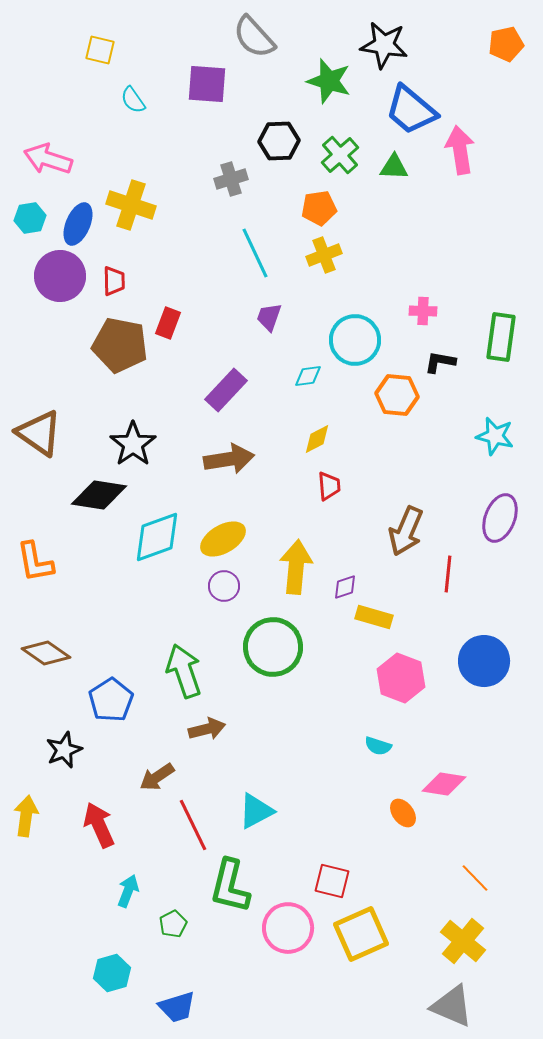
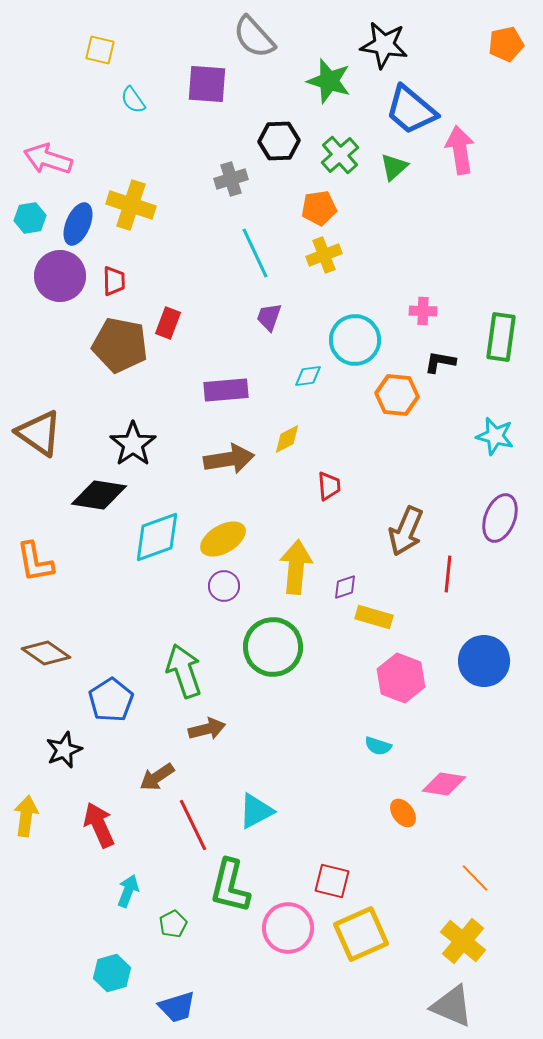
green triangle at (394, 167): rotated 44 degrees counterclockwise
purple rectangle at (226, 390): rotated 42 degrees clockwise
yellow diamond at (317, 439): moved 30 px left
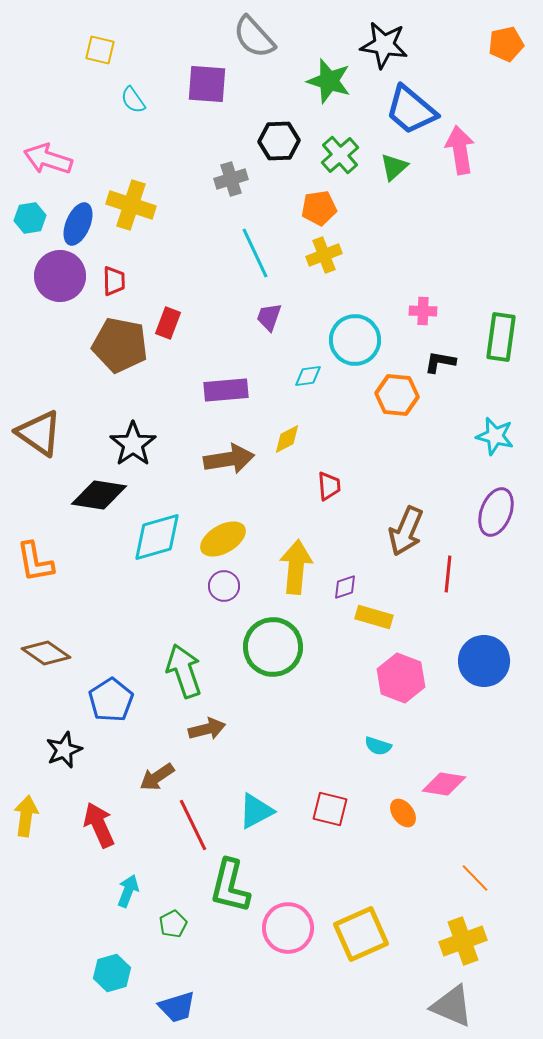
purple ellipse at (500, 518): moved 4 px left, 6 px up
cyan diamond at (157, 537): rotated 4 degrees clockwise
red square at (332, 881): moved 2 px left, 72 px up
yellow cross at (463, 941): rotated 30 degrees clockwise
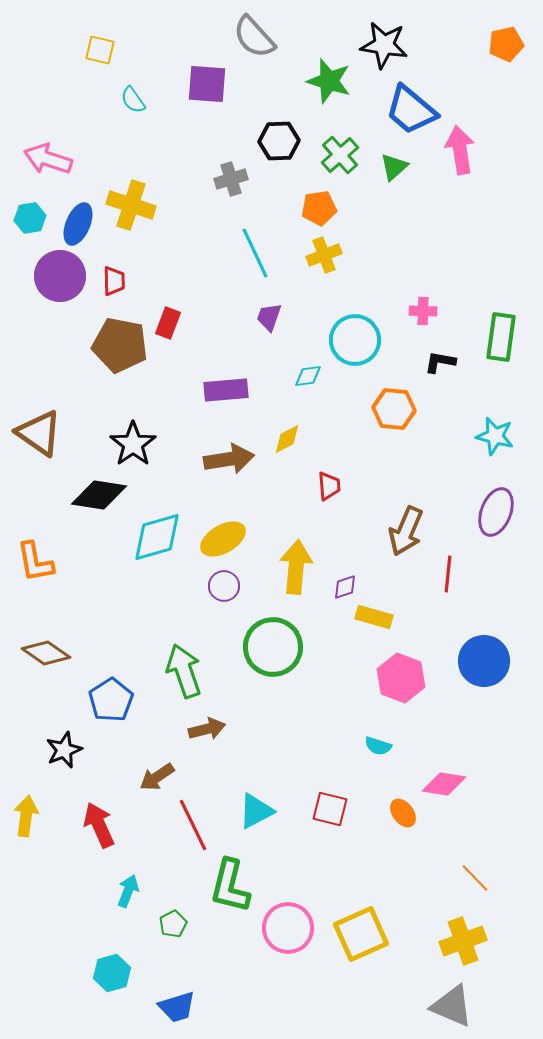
orange hexagon at (397, 395): moved 3 px left, 14 px down
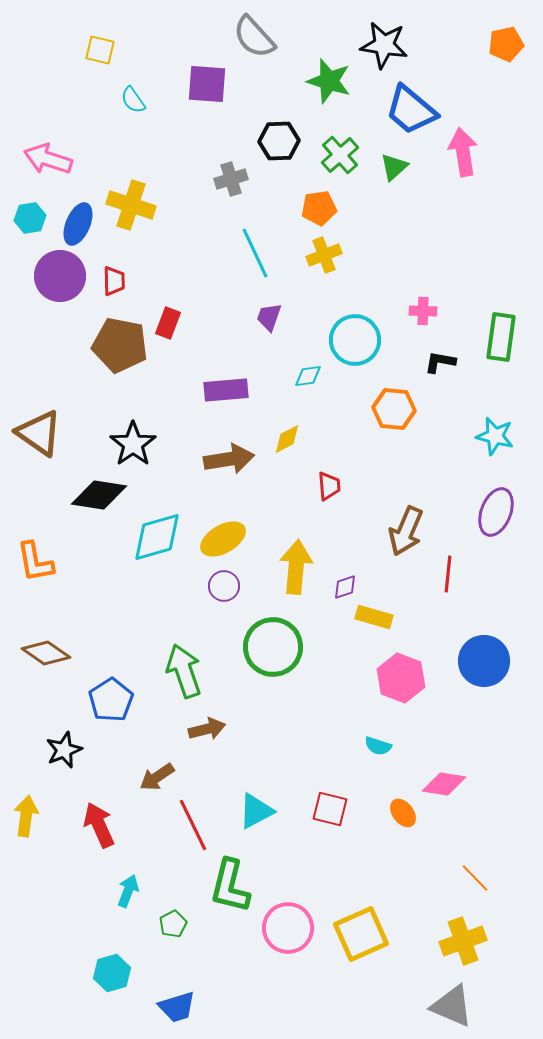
pink arrow at (460, 150): moved 3 px right, 2 px down
